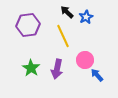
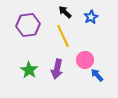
black arrow: moved 2 px left
blue star: moved 5 px right
green star: moved 2 px left, 2 px down
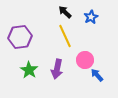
purple hexagon: moved 8 px left, 12 px down
yellow line: moved 2 px right
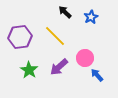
yellow line: moved 10 px left; rotated 20 degrees counterclockwise
pink circle: moved 2 px up
purple arrow: moved 2 px right, 2 px up; rotated 36 degrees clockwise
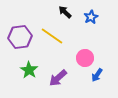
yellow line: moved 3 px left; rotated 10 degrees counterclockwise
purple arrow: moved 1 px left, 11 px down
blue arrow: rotated 104 degrees counterclockwise
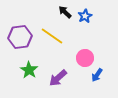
blue star: moved 6 px left, 1 px up
